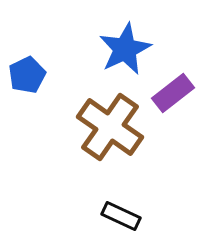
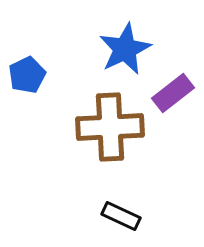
brown cross: rotated 38 degrees counterclockwise
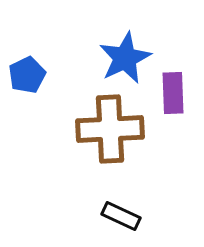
blue star: moved 9 px down
purple rectangle: rotated 54 degrees counterclockwise
brown cross: moved 2 px down
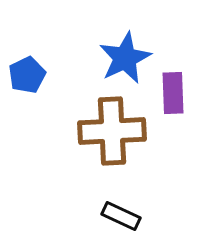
brown cross: moved 2 px right, 2 px down
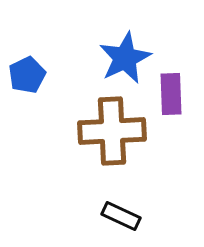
purple rectangle: moved 2 px left, 1 px down
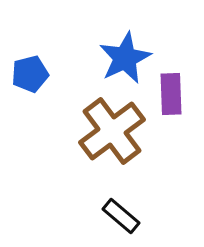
blue pentagon: moved 3 px right, 1 px up; rotated 12 degrees clockwise
brown cross: rotated 34 degrees counterclockwise
black rectangle: rotated 15 degrees clockwise
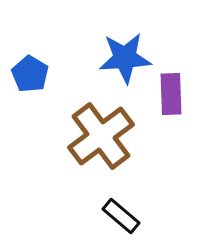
blue star: rotated 22 degrees clockwise
blue pentagon: rotated 27 degrees counterclockwise
brown cross: moved 11 px left, 5 px down
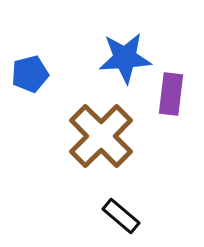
blue pentagon: rotated 27 degrees clockwise
purple rectangle: rotated 9 degrees clockwise
brown cross: rotated 8 degrees counterclockwise
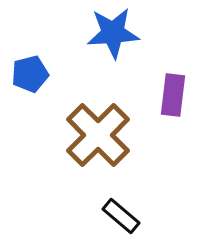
blue star: moved 12 px left, 25 px up
purple rectangle: moved 2 px right, 1 px down
brown cross: moved 3 px left, 1 px up
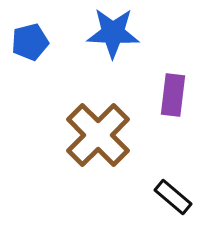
blue star: rotated 6 degrees clockwise
blue pentagon: moved 32 px up
black rectangle: moved 52 px right, 19 px up
